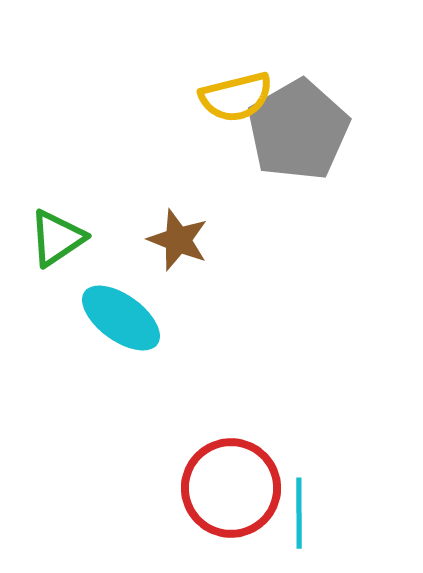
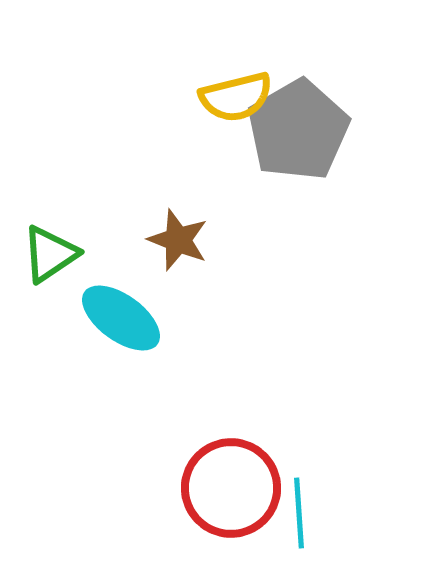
green triangle: moved 7 px left, 16 px down
cyan line: rotated 4 degrees counterclockwise
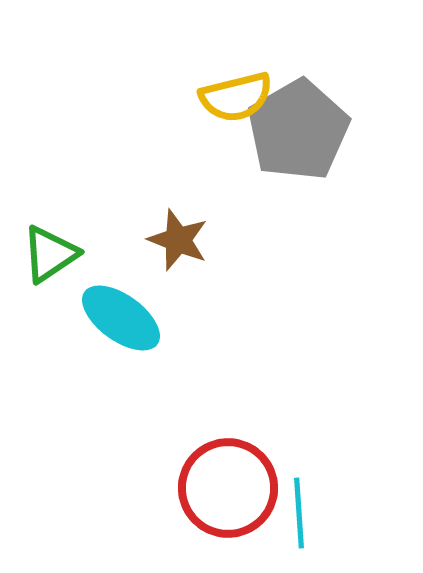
red circle: moved 3 px left
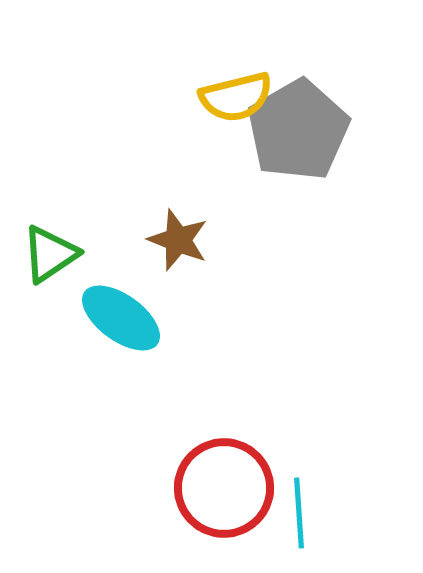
red circle: moved 4 px left
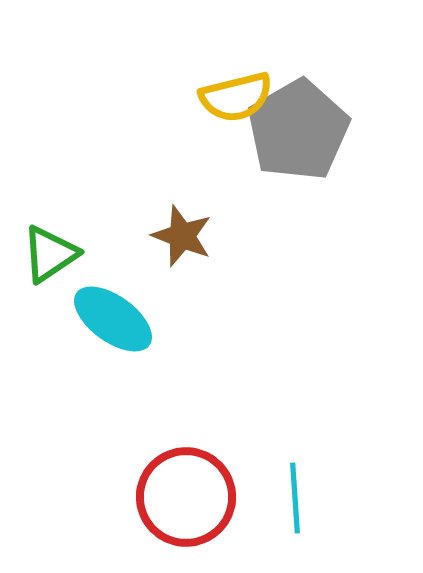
brown star: moved 4 px right, 4 px up
cyan ellipse: moved 8 px left, 1 px down
red circle: moved 38 px left, 9 px down
cyan line: moved 4 px left, 15 px up
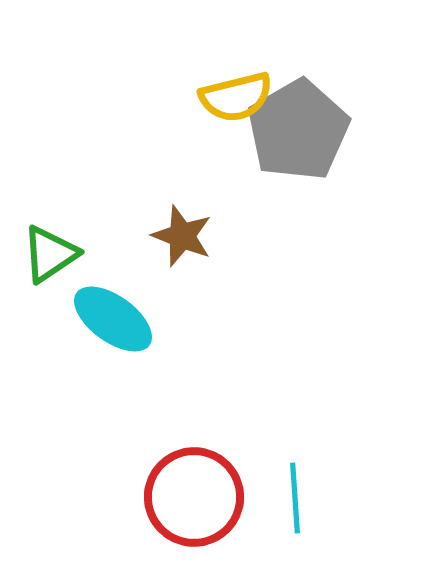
red circle: moved 8 px right
